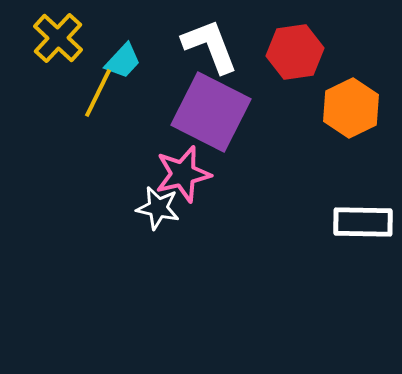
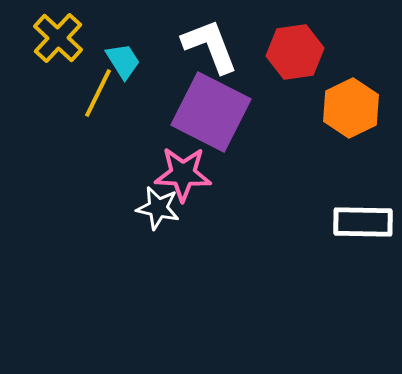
cyan trapezoid: rotated 75 degrees counterclockwise
pink star: rotated 16 degrees clockwise
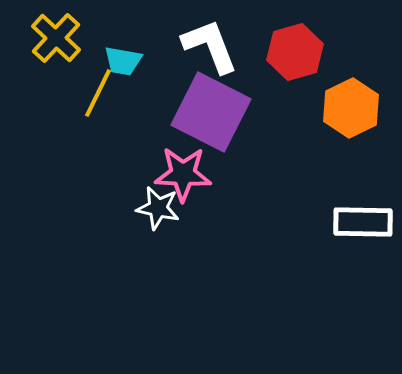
yellow cross: moved 2 px left
red hexagon: rotated 8 degrees counterclockwise
cyan trapezoid: rotated 132 degrees clockwise
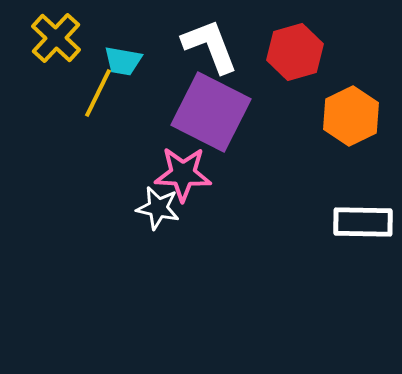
orange hexagon: moved 8 px down
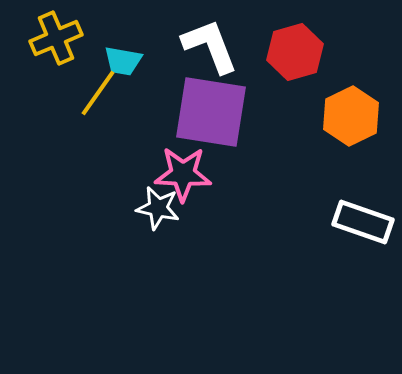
yellow cross: rotated 24 degrees clockwise
yellow line: rotated 9 degrees clockwise
purple square: rotated 18 degrees counterclockwise
white rectangle: rotated 18 degrees clockwise
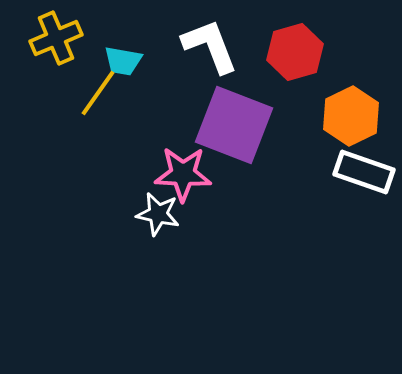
purple square: moved 23 px right, 13 px down; rotated 12 degrees clockwise
white star: moved 6 px down
white rectangle: moved 1 px right, 50 px up
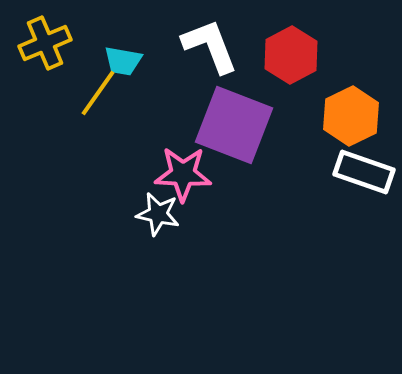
yellow cross: moved 11 px left, 5 px down
red hexagon: moved 4 px left, 3 px down; rotated 12 degrees counterclockwise
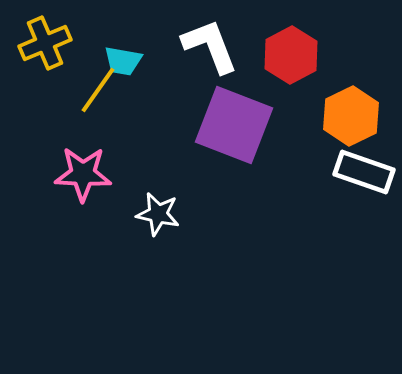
yellow line: moved 3 px up
pink star: moved 100 px left
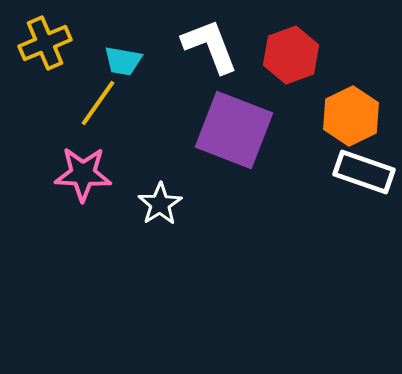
red hexagon: rotated 8 degrees clockwise
yellow line: moved 13 px down
purple square: moved 5 px down
white star: moved 2 px right, 10 px up; rotated 27 degrees clockwise
